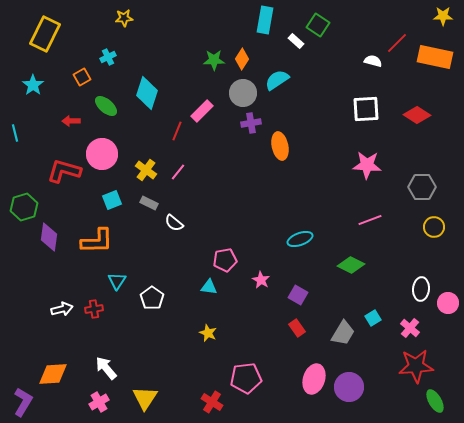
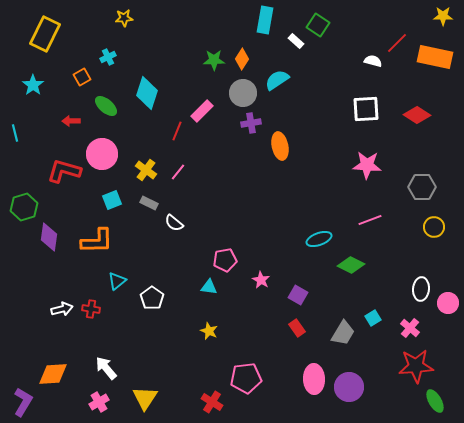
cyan ellipse at (300, 239): moved 19 px right
cyan triangle at (117, 281): rotated 18 degrees clockwise
red cross at (94, 309): moved 3 px left; rotated 18 degrees clockwise
yellow star at (208, 333): moved 1 px right, 2 px up
pink ellipse at (314, 379): rotated 20 degrees counterclockwise
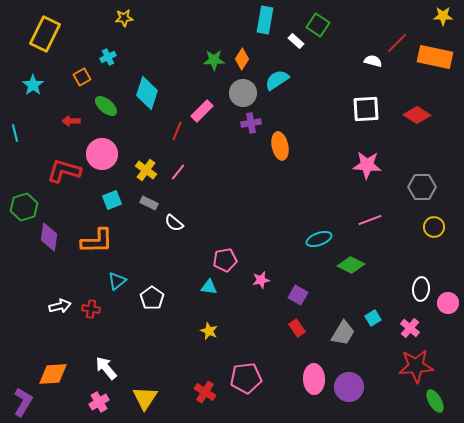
pink star at (261, 280): rotated 30 degrees clockwise
white arrow at (62, 309): moved 2 px left, 3 px up
red cross at (212, 402): moved 7 px left, 10 px up
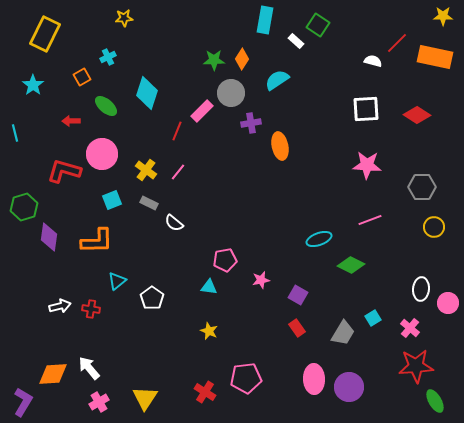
gray circle at (243, 93): moved 12 px left
white arrow at (106, 368): moved 17 px left
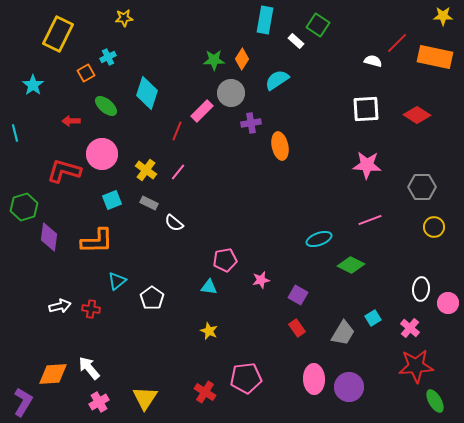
yellow rectangle at (45, 34): moved 13 px right
orange square at (82, 77): moved 4 px right, 4 px up
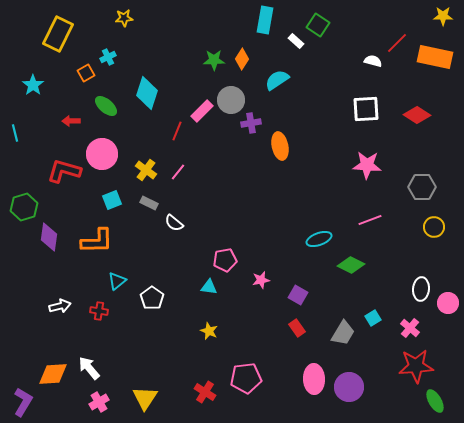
gray circle at (231, 93): moved 7 px down
red cross at (91, 309): moved 8 px right, 2 px down
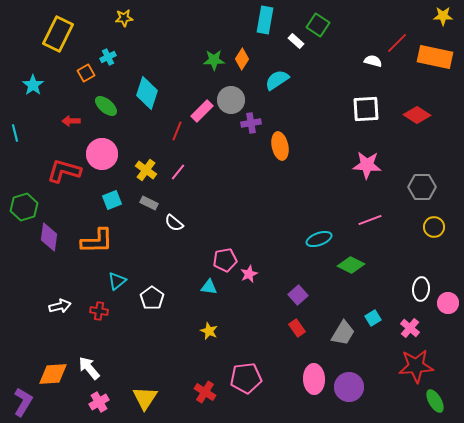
pink star at (261, 280): moved 12 px left, 6 px up; rotated 12 degrees counterclockwise
purple square at (298, 295): rotated 18 degrees clockwise
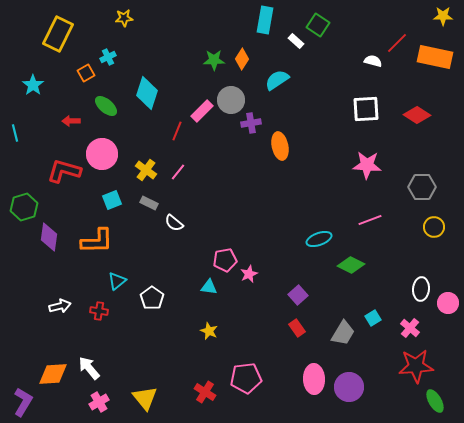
yellow triangle at (145, 398): rotated 12 degrees counterclockwise
